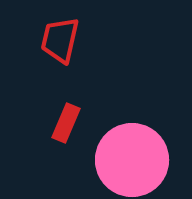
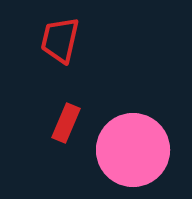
pink circle: moved 1 px right, 10 px up
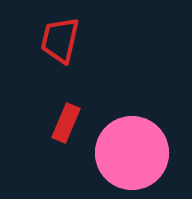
pink circle: moved 1 px left, 3 px down
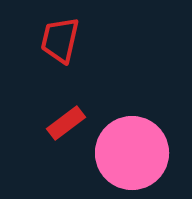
red rectangle: rotated 30 degrees clockwise
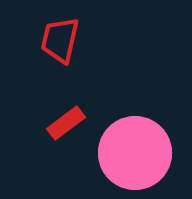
pink circle: moved 3 px right
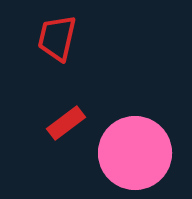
red trapezoid: moved 3 px left, 2 px up
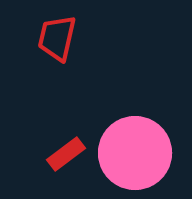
red rectangle: moved 31 px down
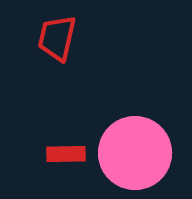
red rectangle: rotated 36 degrees clockwise
